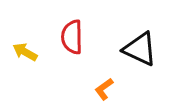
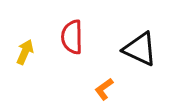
yellow arrow: rotated 85 degrees clockwise
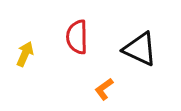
red semicircle: moved 5 px right
yellow arrow: moved 2 px down
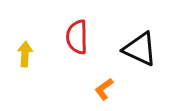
yellow arrow: rotated 20 degrees counterclockwise
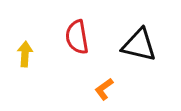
red semicircle: rotated 8 degrees counterclockwise
black triangle: moved 1 px left, 4 px up; rotated 12 degrees counterclockwise
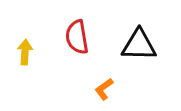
black triangle: rotated 12 degrees counterclockwise
yellow arrow: moved 2 px up
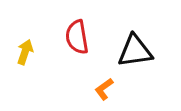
black triangle: moved 4 px left, 6 px down; rotated 9 degrees counterclockwise
yellow arrow: rotated 15 degrees clockwise
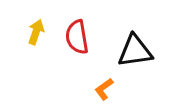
yellow arrow: moved 11 px right, 20 px up
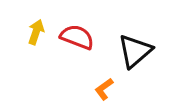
red semicircle: rotated 120 degrees clockwise
black triangle: rotated 33 degrees counterclockwise
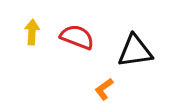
yellow arrow: moved 4 px left; rotated 15 degrees counterclockwise
black triangle: rotated 33 degrees clockwise
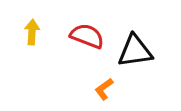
red semicircle: moved 10 px right, 1 px up
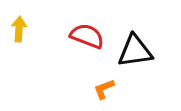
yellow arrow: moved 13 px left, 3 px up
orange L-shape: rotated 15 degrees clockwise
